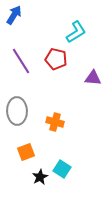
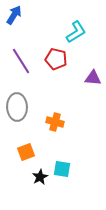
gray ellipse: moved 4 px up
cyan square: rotated 24 degrees counterclockwise
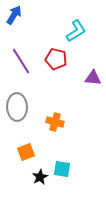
cyan L-shape: moved 1 px up
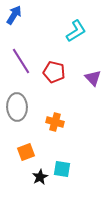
red pentagon: moved 2 px left, 13 px down
purple triangle: rotated 42 degrees clockwise
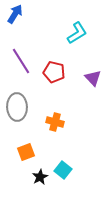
blue arrow: moved 1 px right, 1 px up
cyan L-shape: moved 1 px right, 2 px down
cyan square: moved 1 px right, 1 px down; rotated 30 degrees clockwise
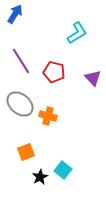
gray ellipse: moved 3 px right, 3 px up; rotated 48 degrees counterclockwise
orange cross: moved 7 px left, 6 px up
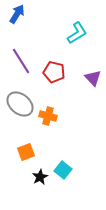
blue arrow: moved 2 px right
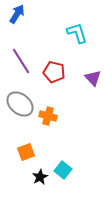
cyan L-shape: rotated 75 degrees counterclockwise
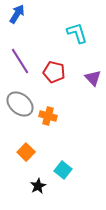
purple line: moved 1 px left
orange square: rotated 24 degrees counterclockwise
black star: moved 2 px left, 9 px down
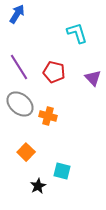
purple line: moved 1 px left, 6 px down
cyan square: moved 1 px left, 1 px down; rotated 24 degrees counterclockwise
